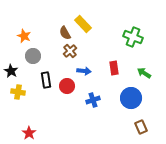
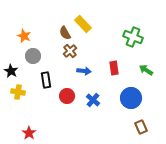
green arrow: moved 2 px right, 3 px up
red circle: moved 10 px down
blue cross: rotated 32 degrees counterclockwise
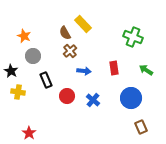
black rectangle: rotated 14 degrees counterclockwise
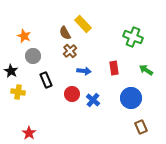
red circle: moved 5 px right, 2 px up
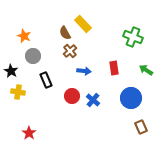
red circle: moved 2 px down
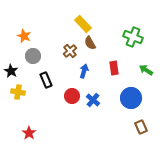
brown semicircle: moved 25 px right, 10 px down
blue arrow: rotated 80 degrees counterclockwise
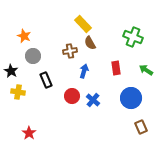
brown cross: rotated 32 degrees clockwise
red rectangle: moved 2 px right
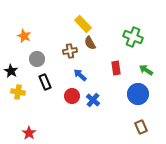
gray circle: moved 4 px right, 3 px down
blue arrow: moved 4 px left, 4 px down; rotated 64 degrees counterclockwise
black rectangle: moved 1 px left, 2 px down
blue circle: moved 7 px right, 4 px up
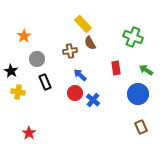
orange star: rotated 16 degrees clockwise
red circle: moved 3 px right, 3 px up
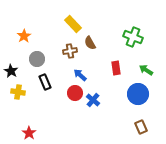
yellow rectangle: moved 10 px left
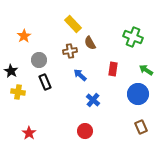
gray circle: moved 2 px right, 1 px down
red rectangle: moved 3 px left, 1 px down; rotated 16 degrees clockwise
red circle: moved 10 px right, 38 px down
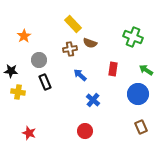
brown semicircle: rotated 40 degrees counterclockwise
brown cross: moved 2 px up
black star: rotated 24 degrees counterclockwise
red star: rotated 16 degrees counterclockwise
